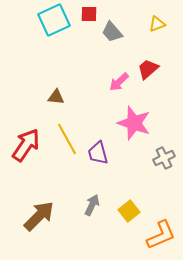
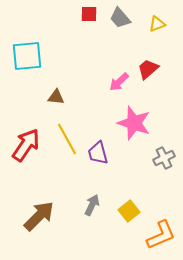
cyan square: moved 27 px left, 36 px down; rotated 20 degrees clockwise
gray trapezoid: moved 8 px right, 14 px up
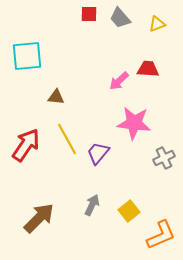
red trapezoid: rotated 45 degrees clockwise
pink arrow: moved 1 px up
pink star: rotated 12 degrees counterclockwise
purple trapezoid: rotated 55 degrees clockwise
brown arrow: moved 2 px down
